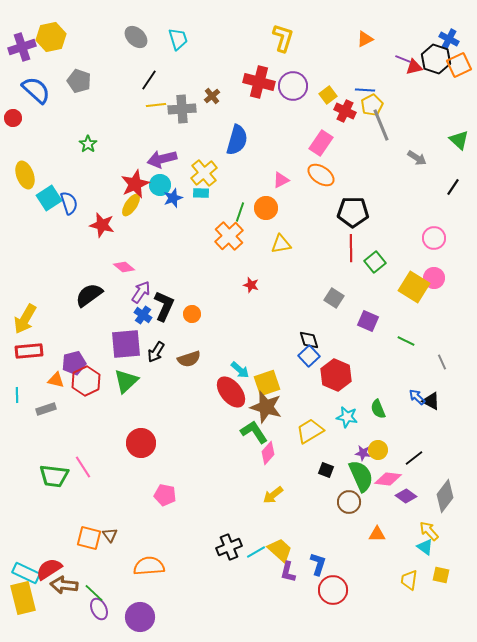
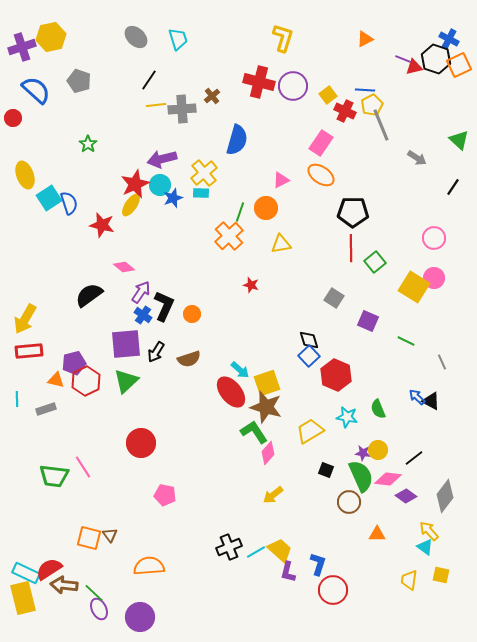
cyan line at (17, 395): moved 4 px down
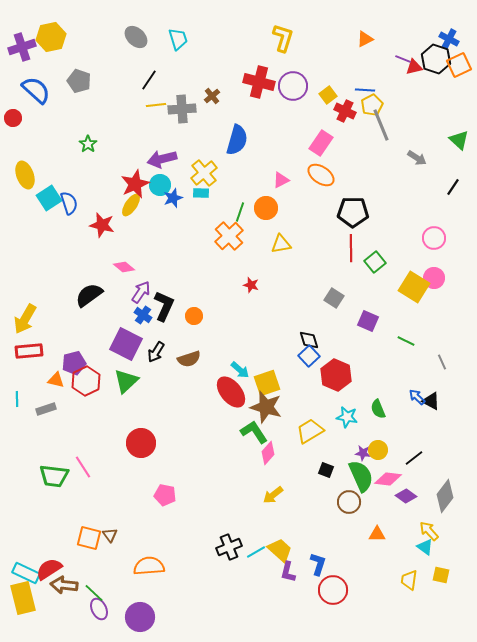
orange circle at (192, 314): moved 2 px right, 2 px down
purple square at (126, 344): rotated 32 degrees clockwise
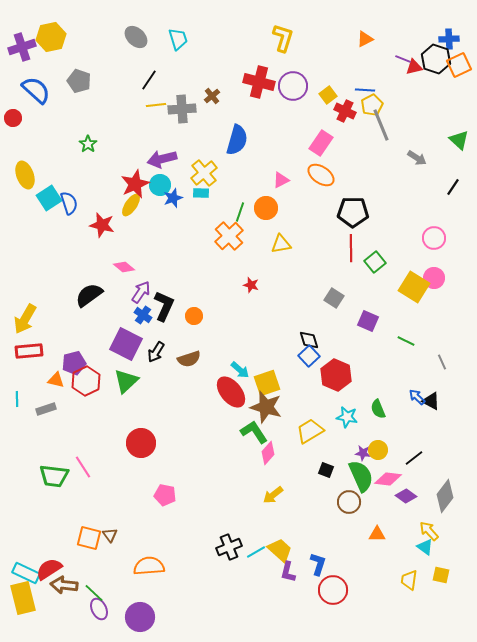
blue cross at (449, 39): rotated 30 degrees counterclockwise
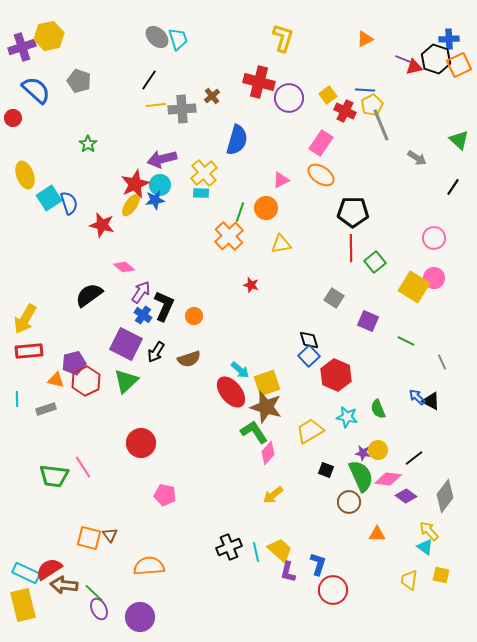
yellow hexagon at (51, 37): moved 2 px left, 1 px up
gray ellipse at (136, 37): moved 21 px right
purple circle at (293, 86): moved 4 px left, 12 px down
blue star at (173, 198): moved 18 px left, 2 px down; rotated 12 degrees clockwise
cyan line at (256, 552): rotated 72 degrees counterclockwise
yellow rectangle at (23, 598): moved 7 px down
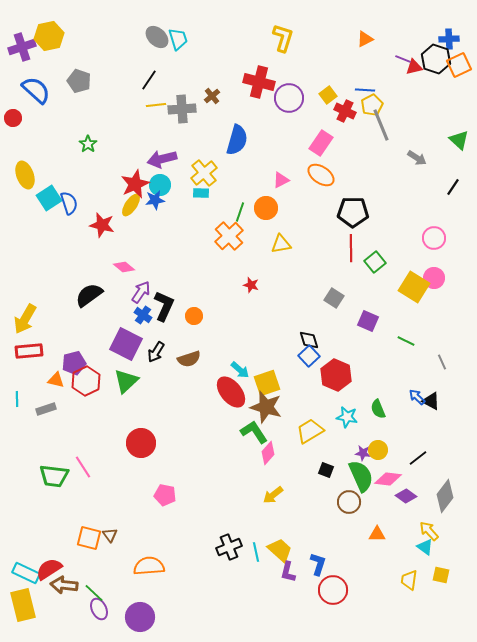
black line at (414, 458): moved 4 px right
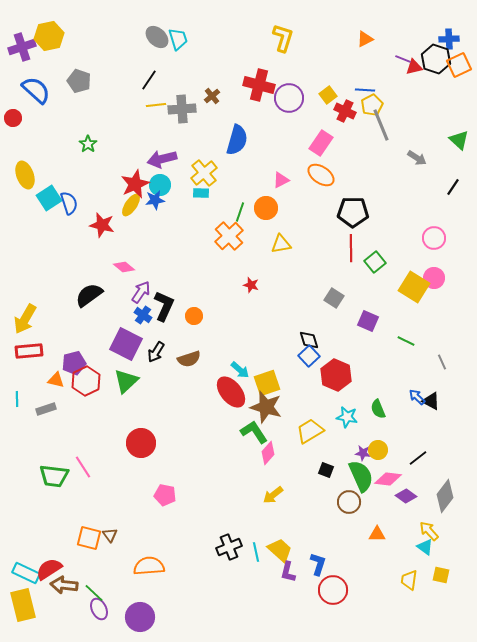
red cross at (259, 82): moved 3 px down
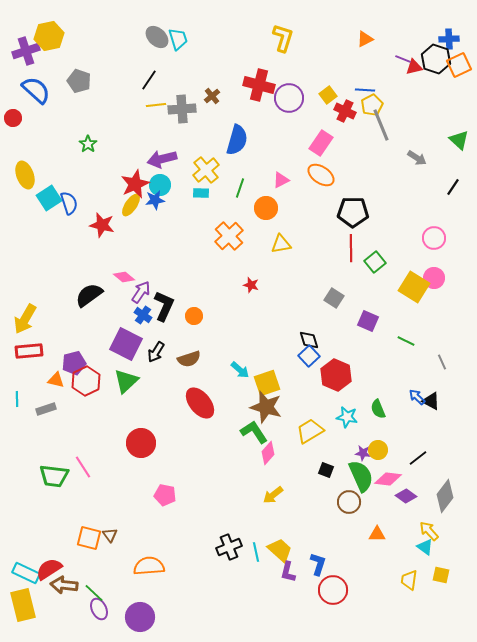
purple cross at (22, 47): moved 4 px right, 4 px down
yellow cross at (204, 173): moved 2 px right, 3 px up
green line at (240, 212): moved 24 px up
pink diamond at (124, 267): moved 10 px down
red ellipse at (231, 392): moved 31 px left, 11 px down
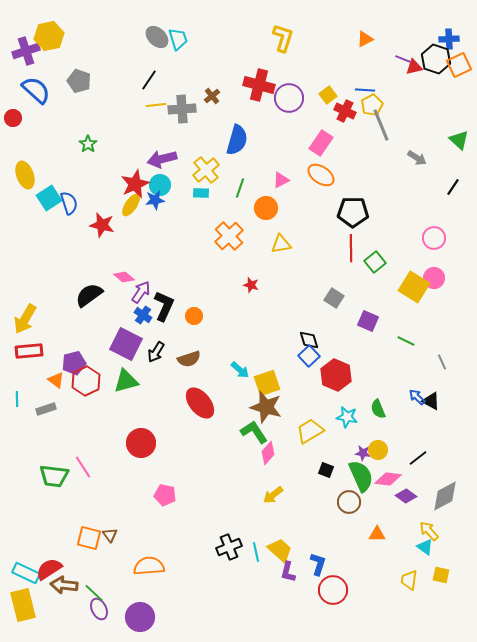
orange triangle at (56, 380): rotated 24 degrees clockwise
green triangle at (126, 381): rotated 28 degrees clockwise
gray diamond at (445, 496): rotated 24 degrees clockwise
